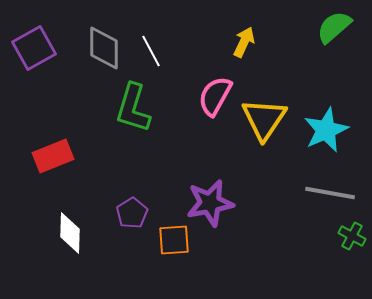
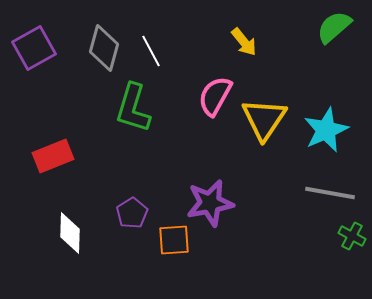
yellow arrow: rotated 116 degrees clockwise
gray diamond: rotated 15 degrees clockwise
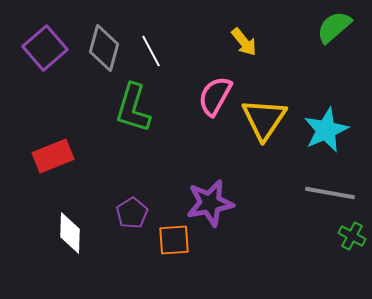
purple square: moved 11 px right; rotated 12 degrees counterclockwise
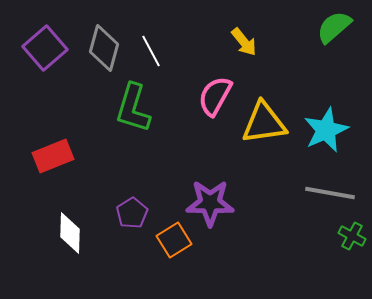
yellow triangle: moved 4 px down; rotated 48 degrees clockwise
purple star: rotated 12 degrees clockwise
orange square: rotated 28 degrees counterclockwise
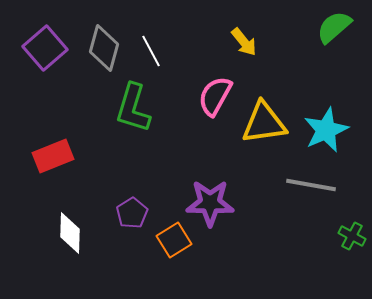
gray line: moved 19 px left, 8 px up
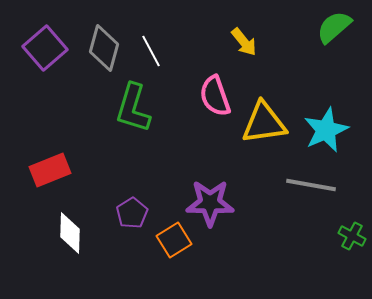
pink semicircle: rotated 48 degrees counterclockwise
red rectangle: moved 3 px left, 14 px down
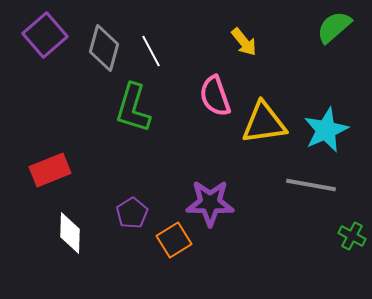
purple square: moved 13 px up
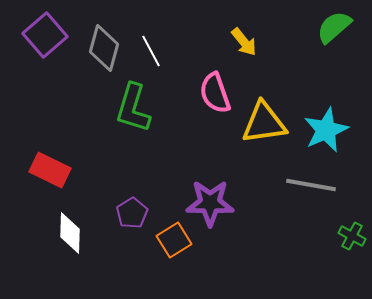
pink semicircle: moved 3 px up
red rectangle: rotated 48 degrees clockwise
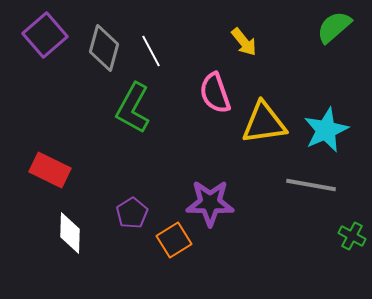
green L-shape: rotated 12 degrees clockwise
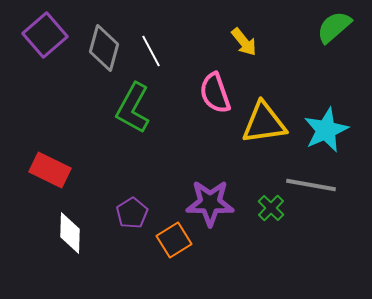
green cross: moved 81 px left, 28 px up; rotated 16 degrees clockwise
